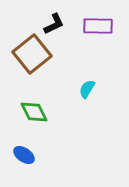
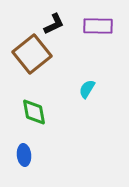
green diamond: rotated 16 degrees clockwise
blue ellipse: rotated 50 degrees clockwise
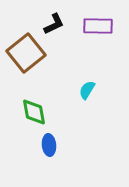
brown square: moved 6 px left, 1 px up
cyan semicircle: moved 1 px down
blue ellipse: moved 25 px right, 10 px up
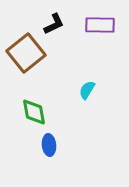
purple rectangle: moved 2 px right, 1 px up
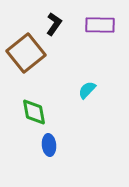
black L-shape: rotated 30 degrees counterclockwise
cyan semicircle: rotated 12 degrees clockwise
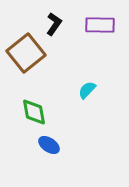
blue ellipse: rotated 50 degrees counterclockwise
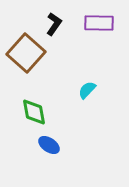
purple rectangle: moved 1 px left, 2 px up
brown square: rotated 9 degrees counterclockwise
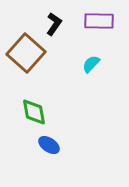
purple rectangle: moved 2 px up
cyan semicircle: moved 4 px right, 26 px up
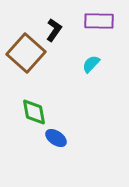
black L-shape: moved 6 px down
blue ellipse: moved 7 px right, 7 px up
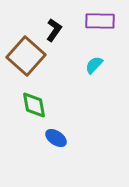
purple rectangle: moved 1 px right
brown square: moved 3 px down
cyan semicircle: moved 3 px right, 1 px down
green diamond: moved 7 px up
